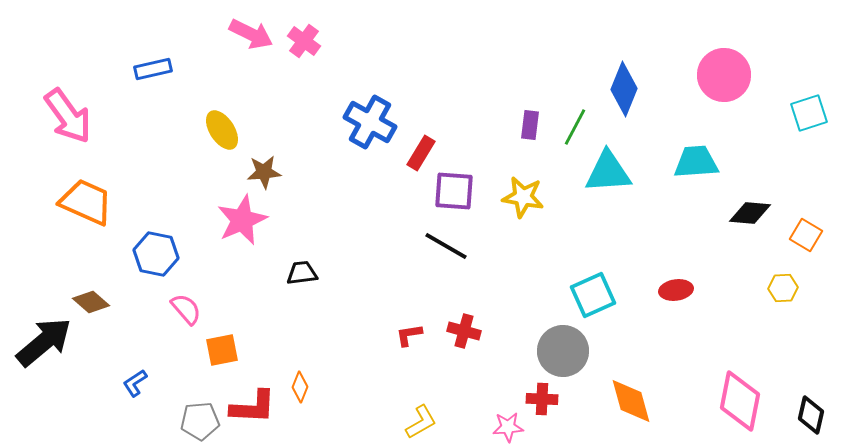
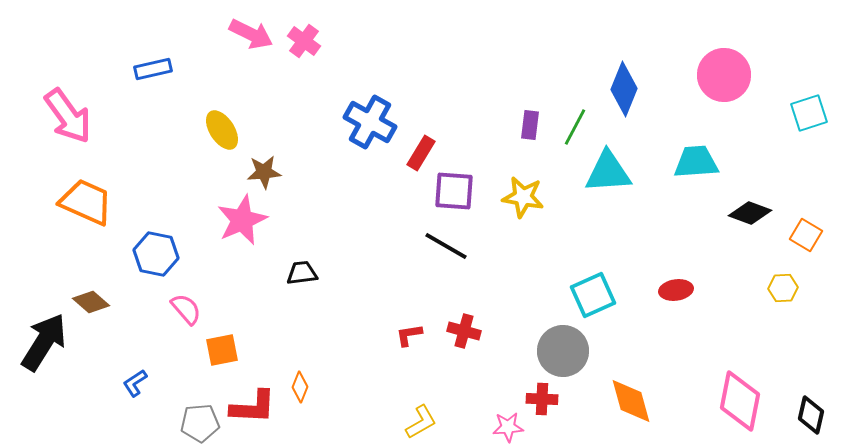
black diamond at (750, 213): rotated 15 degrees clockwise
black arrow at (44, 342): rotated 18 degrees counterclockwise
gray pentagon at (200, 421): moved 2 px down
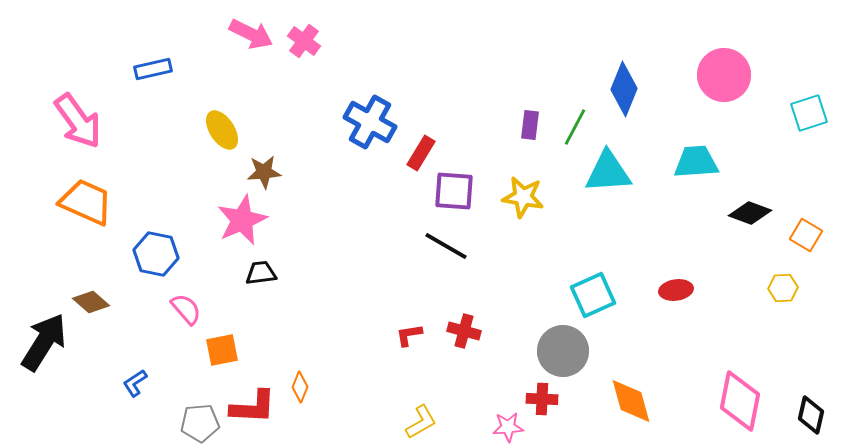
pink arrow at (68, 116): moved 10 px right, 5 px down
black trapezoid at (302, 273): moved 41 px left
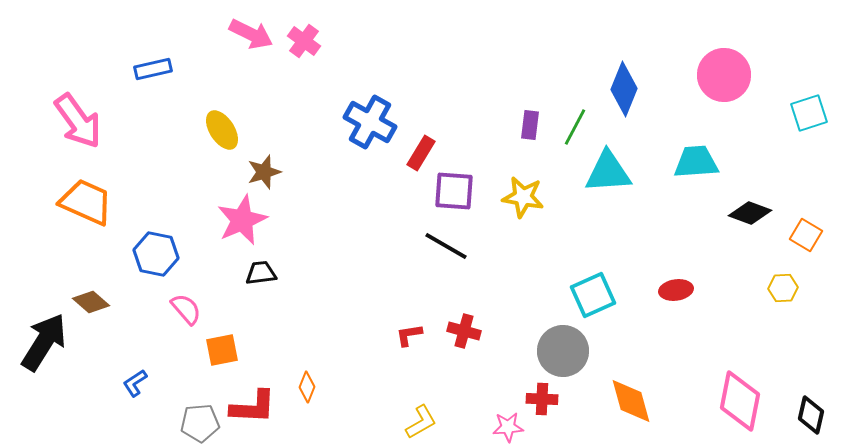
brown star at (264, 172): rotated 12 degrees counterclockwise
orange diamond at (300, 387): moved 7 px right
